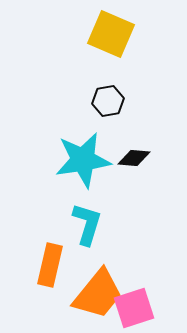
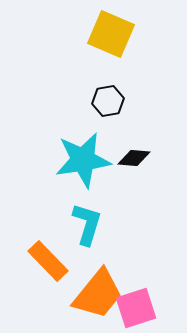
orange rectangle: moved 2 px left, 4 px up; rotated 57 degrees counterclockwise
pink square: moved 2 px right
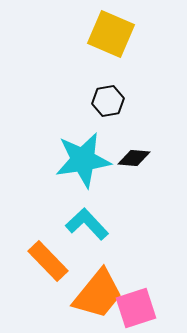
cyan L-shape: rotated 60 degrees counterclockwise
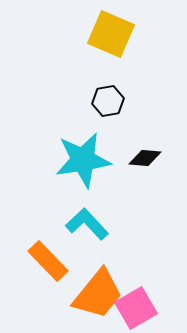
black diamond: moved 11 px right
pink square: rotated 12 degrees counterclockwise
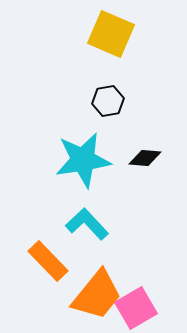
orange trapezoid: moved 1 px left, 1 px down
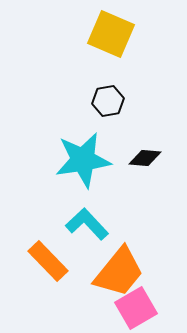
orange trapezoid: moved 22 px right, 23 px up
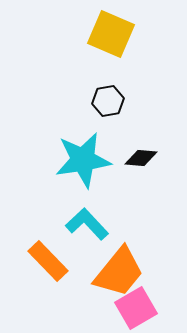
black diamond: moved 4 px left
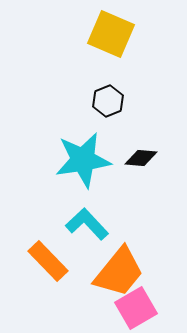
black hexagon: rotated 12 degrees counterclockwise
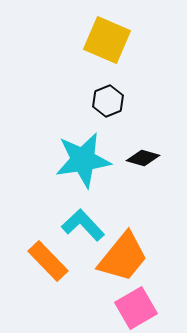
yellow square: moved 4 px left, 6 px down
black diamond: moved 2 px right; rotated 12 degrees clockwise
cyan L-shape: moved 4 px left, 1 px down
orange trapezoid: moved 4 px right, 15 px up
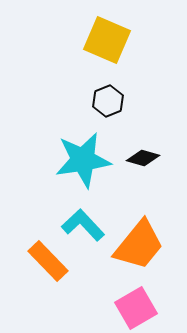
orange trapezoid: moved 16 px right, 12 px up
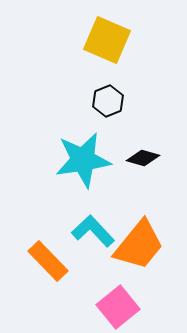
cyan L-shape: moved 10 px right, 6 px down
pink square: moved 18 px left, 1 px up; rotated 9 degrees counterclockwise
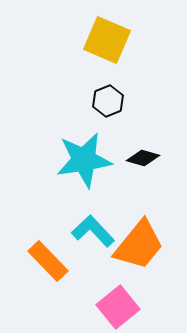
cyan star: moved 1 px right
